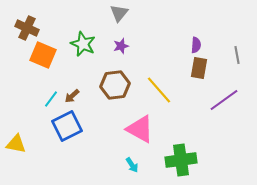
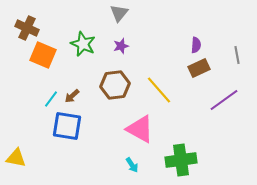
brown rectangle: rotated 55 degrees clockwise
blue square: rotated 36 degrees clockwise
yellow triangle: moved 14 px down
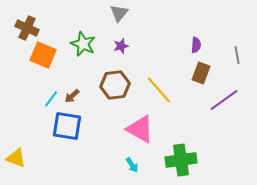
brown rectangle: moved 2 px right, 5 px down; rotated 45 degrees counterclockwise
yellow triangle: rotated 10 degrees clockwise
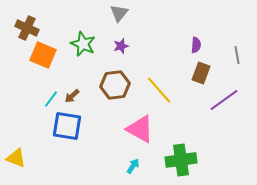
cyan arrow: moved 1 px right, 1 px down; rotated 112 degrees counterclockwise
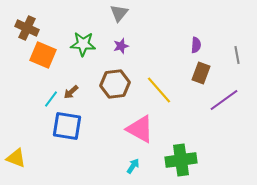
green star: rotated 20 degrees counterclockwise
brown hexagon: moved 1 px up
brown arrow: moved 1 px left, 4 px up
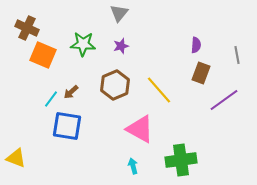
brown hexagon: moved 1 px down; rotated 16 degrees counterclockwise
cyan arrow: rotated 49 degrees counterclockwise
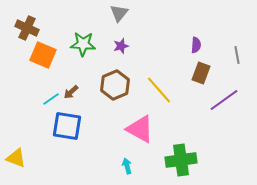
cyan line: rotated 18 degrees clockwise
cyan arrow: moved 6 px left
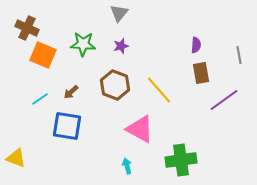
gray line: moved 2 px right
brown rectangle: rotated 30 degrees counterclockwise
brown hexagon: rotated 16 degrees counterclockwise
cyan line: moved 11 px left
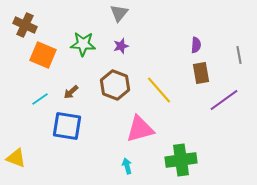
brown cross: moved 2 px left, 3 px up
pink triangle: rotated 44 degrees counterclockwise
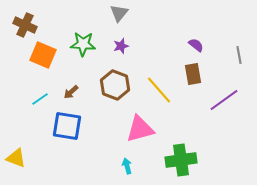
purple semicircle: rotated 56 degrees counterclockwise
brown rectangle: moved 8 px left, 1 px down
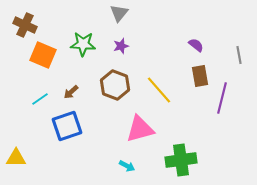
brown rectangle: moved 7 px right, 2 px down
purple line: moved 2 px left, 2 px up; rotated 40 degrees counterclockwise
blue square: rotated 28 degrees counterclockwise
yellow triangle: rotated 20 degrees counterclockwise
cyan arrow: rotated 133 degrees clockwise
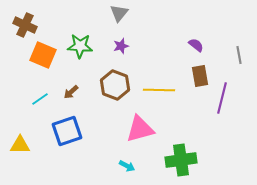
green star: moved 3 px left, 2 px down
yellow line: rotated 48 degrees counterclockwise
blue square: moved 5 px down
yellow triangle: moved 4 px right, 13 px up
